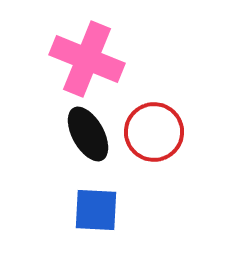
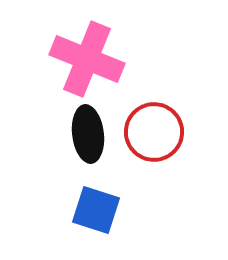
black ellipse: rotated 22 degrees clockwise
blue square: rotated 15 degrees clockwise
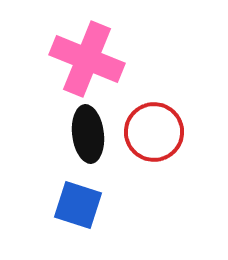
blue square: moved 18 px left, 5 px up
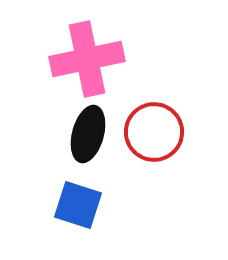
pink cross: rotated 34 degrees counterclockwise
black ellipse: rotated 22 degrees clockwise
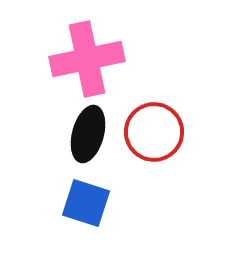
blue square: moved 8 px right, 2 px up
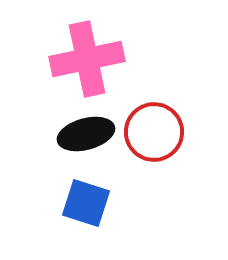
black ellipse: moved 2 px left; rotated 60 degrees clockwise
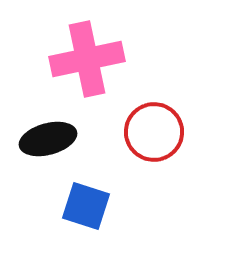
black ellipse: moved 38 px left, 5 px down
blue square: moved 3 px down
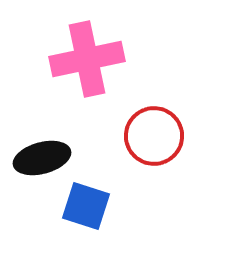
red circle: moved 4 px down
black ellipse: moved 6 px left, 19 px down
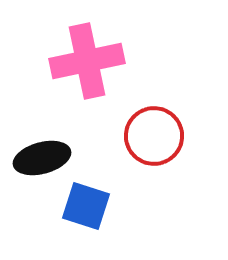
pink cross: moved 2 px down
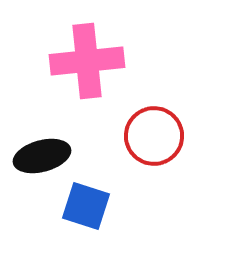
pink cross: rotated 6 degrees clockwise
black ellipse: moved 2 px up
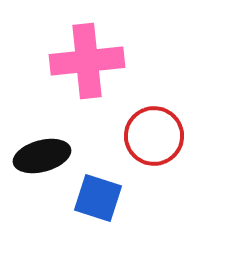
blue square: moved 12 px right, 8 px up
